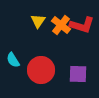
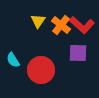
red L-shape: rotated 25 degrees clockwise
purple square: moved 21 px up
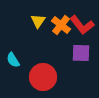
red L-shape: rotated 10 degrees clockwise
purple square: moved 3 px right
red circle: moved 2 px right, 7 px down
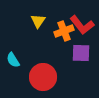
orange cross: moved 3 px right, 6 px down; rotated 30 degrees clockwise
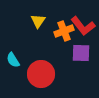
red L-shape: moved 1 px right, 1 px down
red circle: moved 2 px left, 3 px up
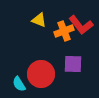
yellow triangle: moved 1 px right, 1 px up; rotated 42 degrees counterclockwise
red L-shape: moved 2 px left, 1 px up
purple square: moved 8 px left, 11 px down
cyan semicircle: moved 6 px right, 24 px down
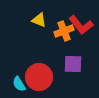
red circle: moved 2 px left, 3 px down
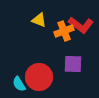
red L-shape: rotated 15 degrees counterclockwise
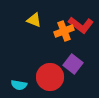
yellow triangle: moved 5 px left
purple square: rotated 36 degrees clockwise
red circle: moved 11 px right
cyan semicircle: moved 1 px down; rotated 49 degrees counterclockwise
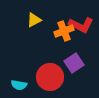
yellow triangle: rotated 49 degrees counterclockwise
red L-shape: rotated 10 degrees counterclockwise
purple square: moved 1 px right, 1 px up; rotated 18 degrees clockwise
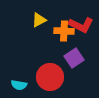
yellow triangle: moved 5 px right
orange cross: rotated 24 degrees clockwise
purple square: moved 5 px up
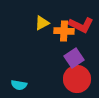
yellow triangle: moved 3 px right, 3 px down
red circle: moved 27 px right, 2 px down
